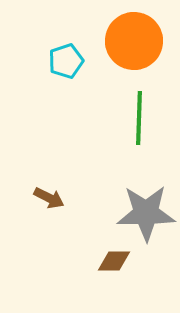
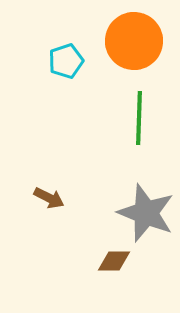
gray star: rotated 22 degrees clockwise
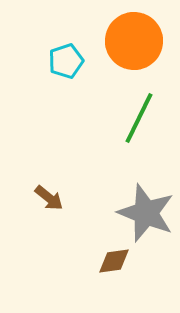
green line: rotated 24 degrees clockwise
brown arrow: rotated 12 degrees clockwise
brown diamond: rotated 8 degrees counterclockwise
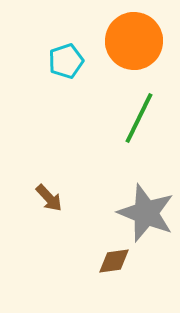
brown arrow: rotated 8 degrees clockwise
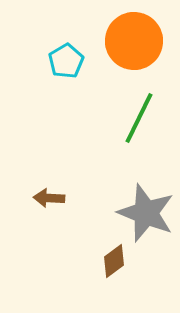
cyan pentagon: rotated 12 degrees counterclockwise
brown arrow: rotated 136 degrees clockwise
brown diamond: rotated 28 degrees counterclockwise
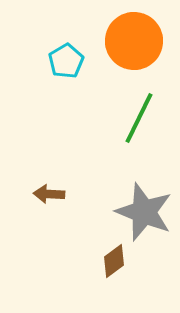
brown arrow: moved 4 px up
gray star: moved 2 px left, 1 px up
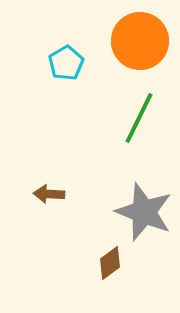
orange circle: moved 6 px right
cyan pentagon: moved 2 px down
brown diamond: moved 4 px left, 2 px down
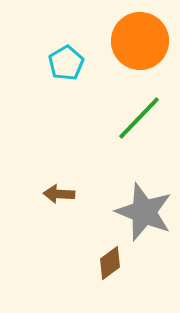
green line: rotated 18 degrees clockwise
brown arrow: moved 10 px right
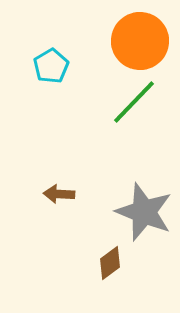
cyan pentagon: moved 15 px left, 3 px down
green line: moved 5 px left, 16 px up
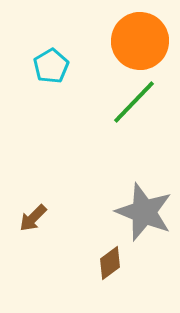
brown arrow: moved 26 px left, 24 px down; rotated 48 degrees counterclockwise
